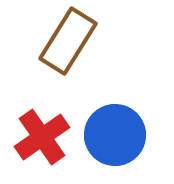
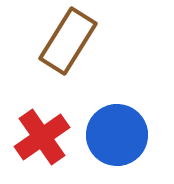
blue circle: moved 2 px right
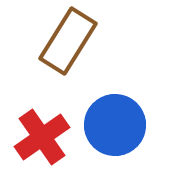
blue circle: moved 2 px left, 10 px up
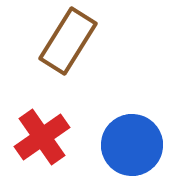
blue circle: moved 17 px right, 20 px down
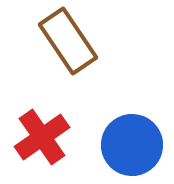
brown rectangle: rotated 66 degrees counterclockwise
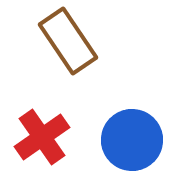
blue circle: moved 5 px up
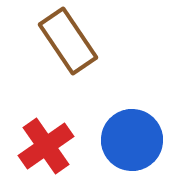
red cross: moved 4 px right, 9 px down
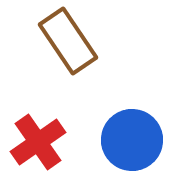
red cross: moved 8 px left, 4 px up
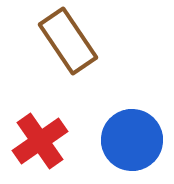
red cross: moved 2 px right, 1 px up
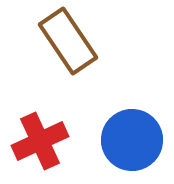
red cross: rotated 10 degrees clockwise
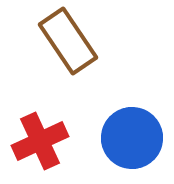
blue circle: moved 2 px up
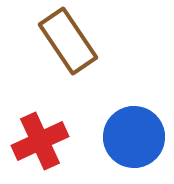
blue circle: moved 2 px right, 1 px up
